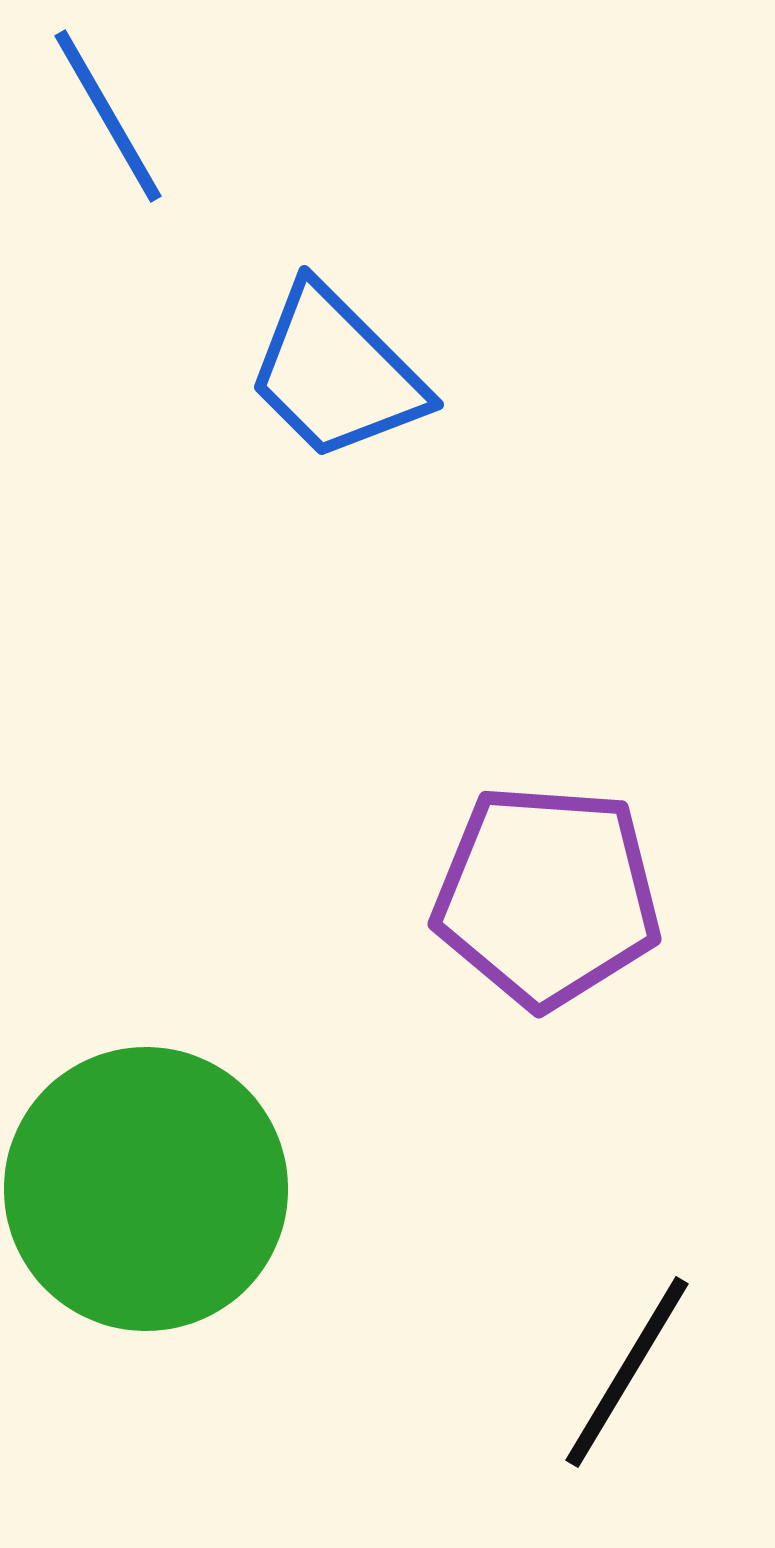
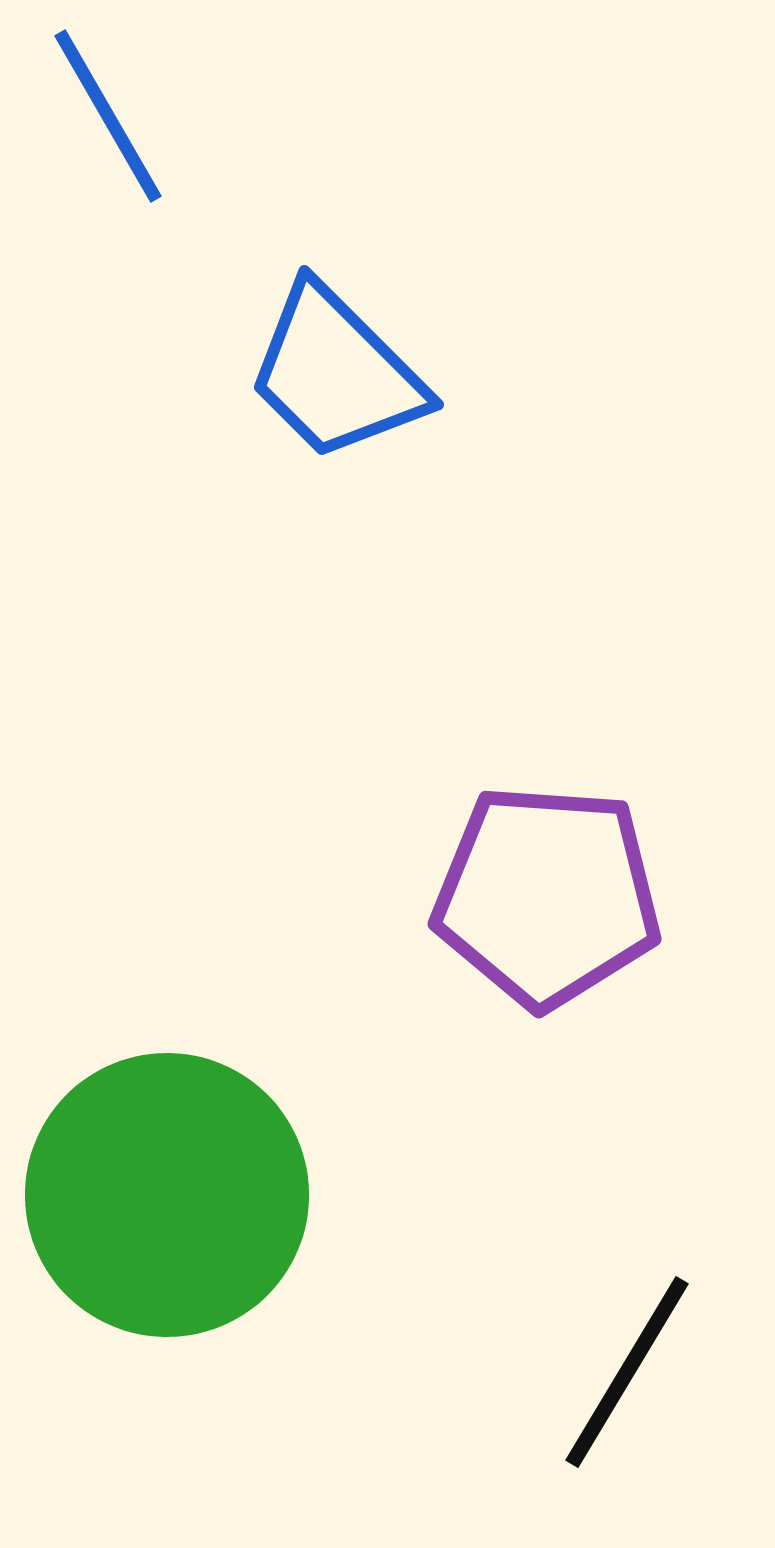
green circle: moved 21 px right, 6 px down
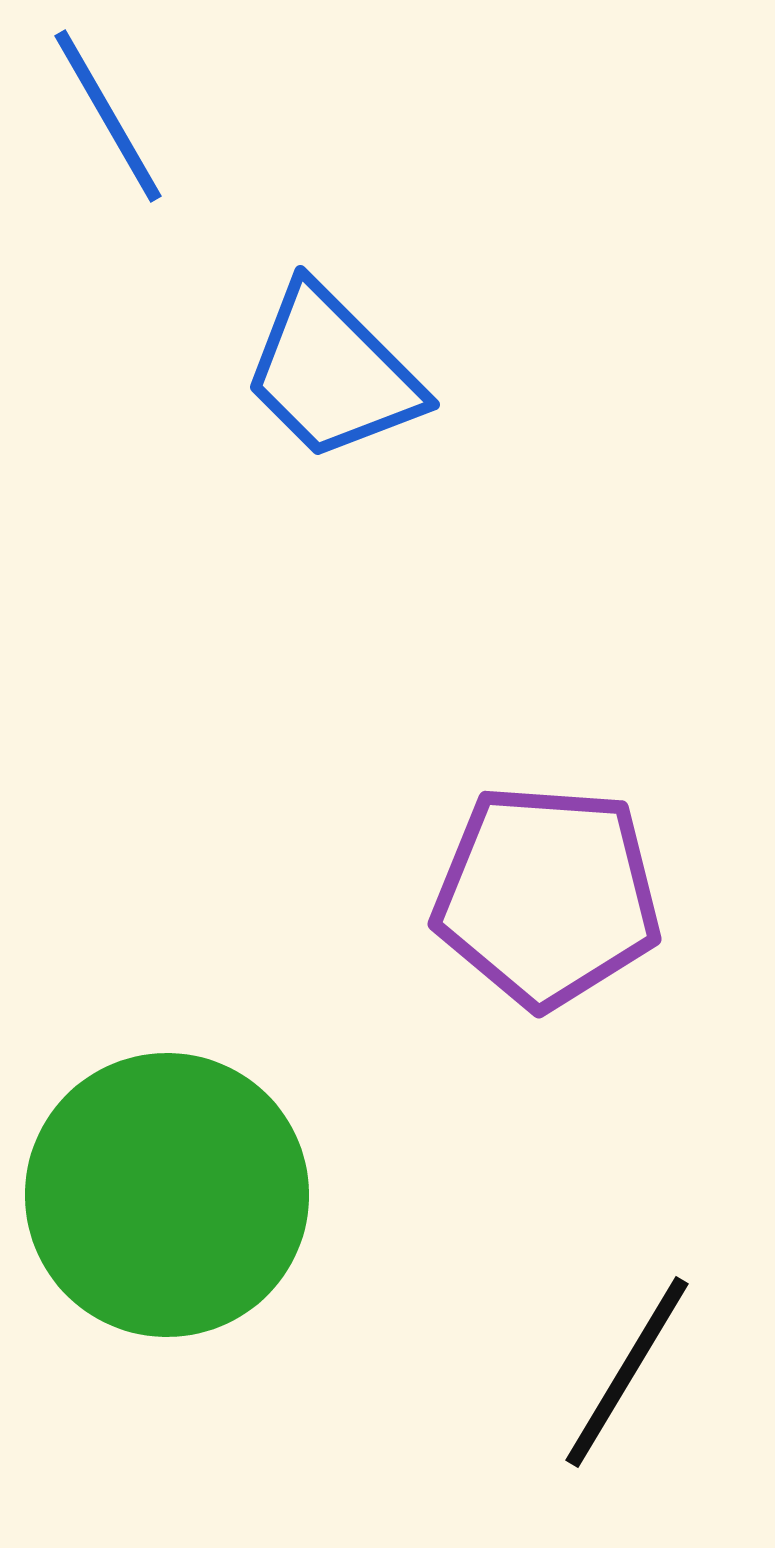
blue trapezoid: moved 4 px left
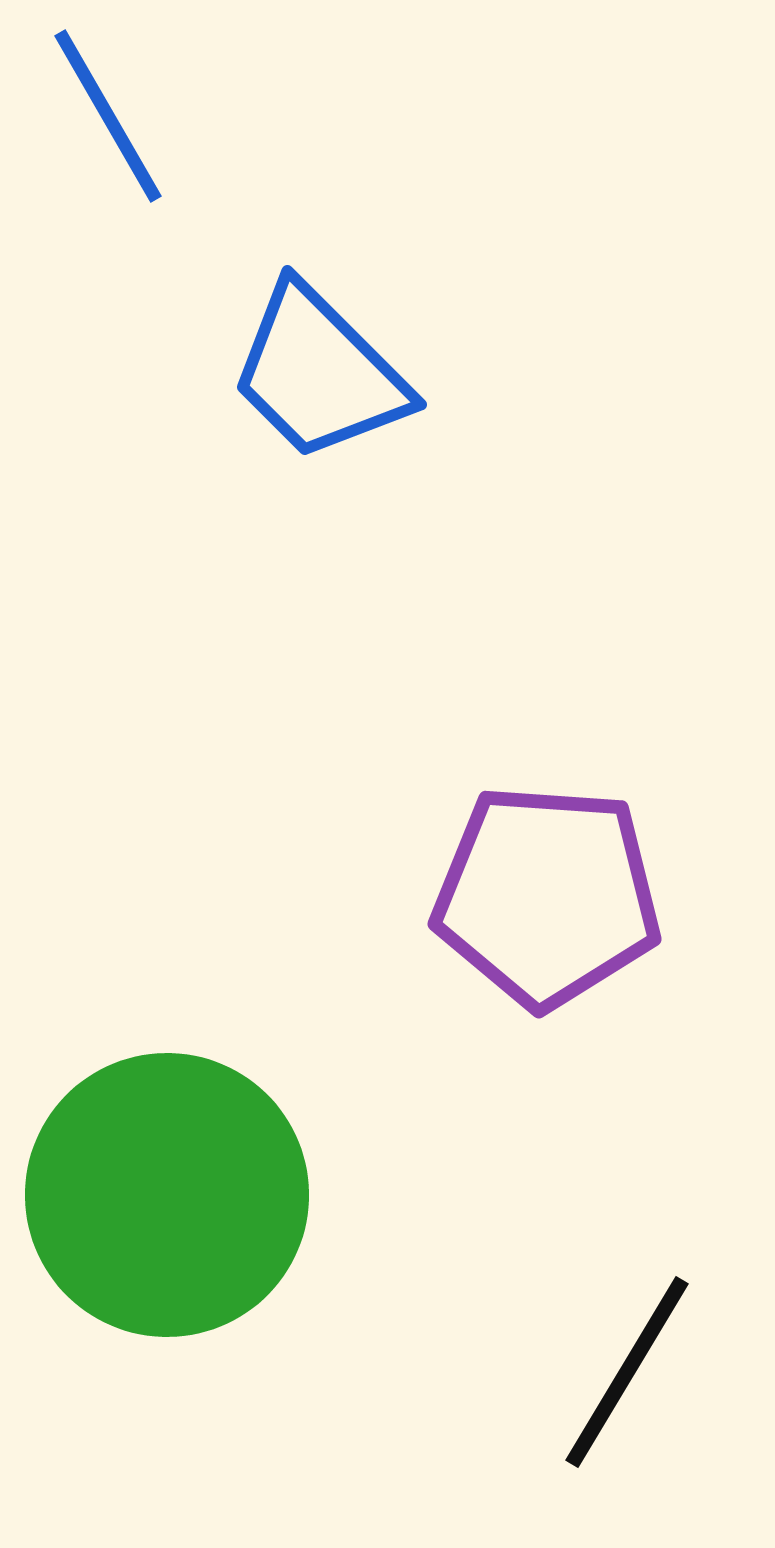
blue trapezoid: moved 13 px left
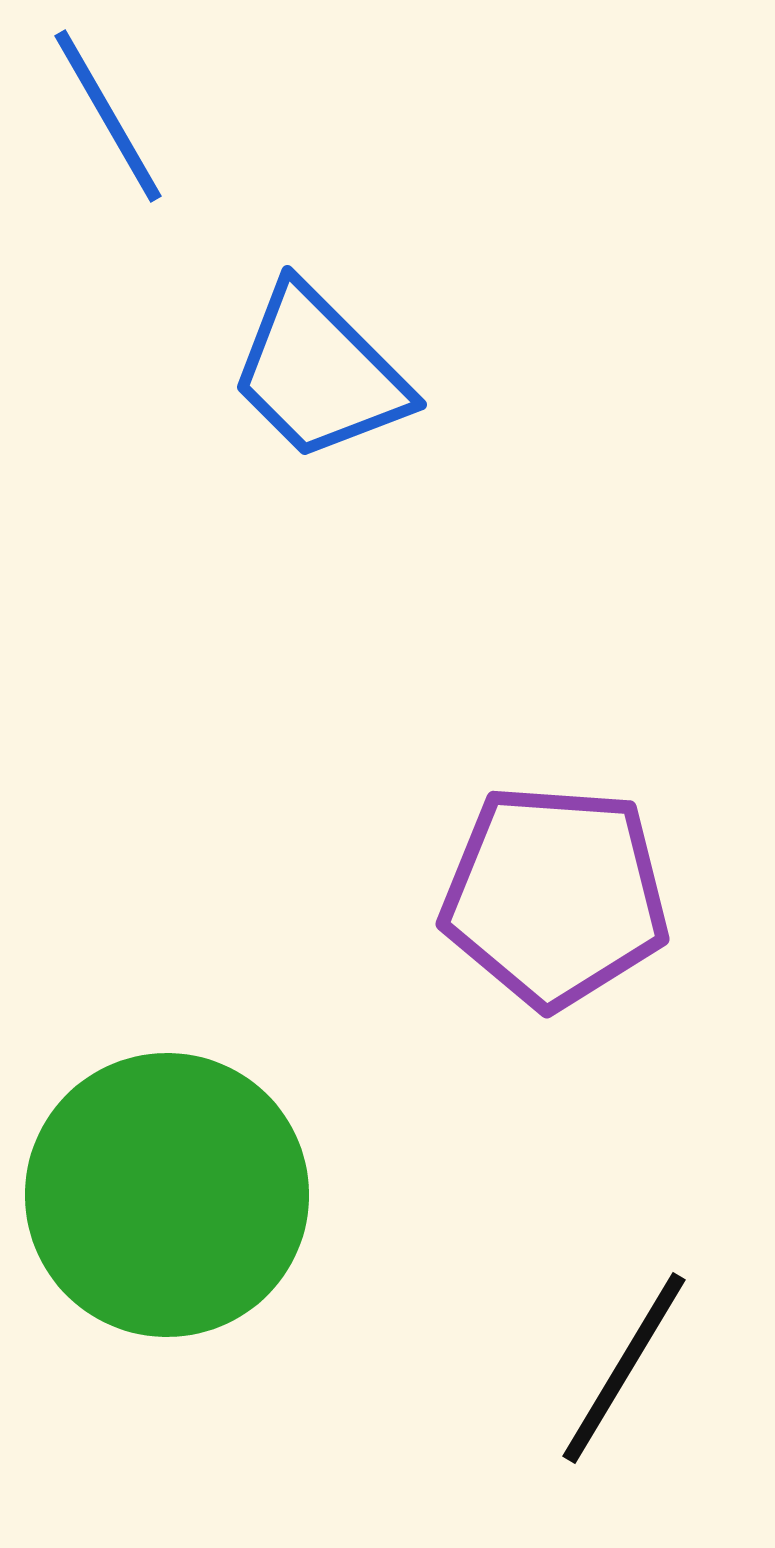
purple pentagon: moved 8 px right
black line: moved 3 px left, 4 px up
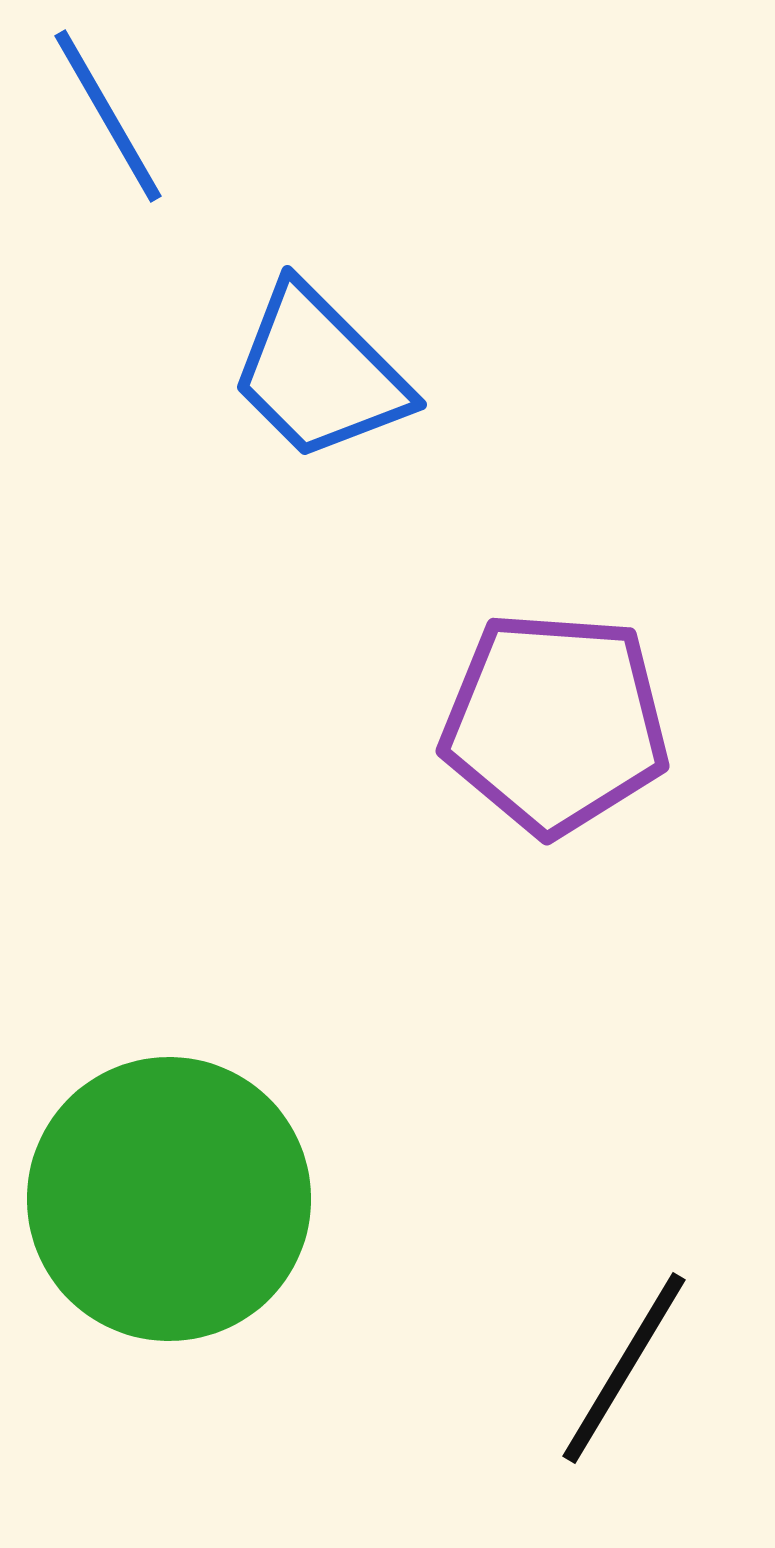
purple pentagon: moved 173 px up
green circle: moved 2 px right, 4 px down
